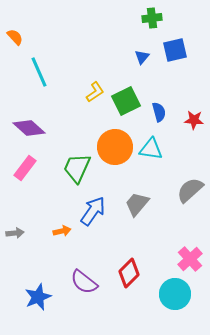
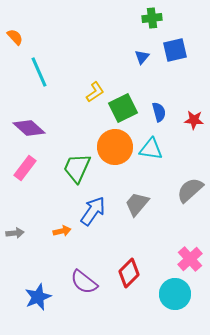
green square: moved 3 px left, 7 px down
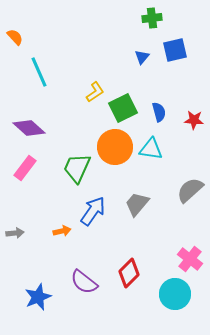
pink cross: rotated 10 degrees counterclockwise
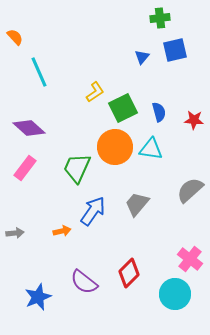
green cross: moved 8 px right
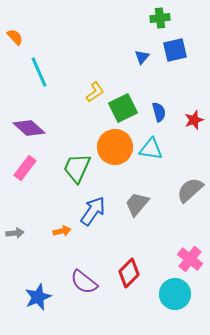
red star: rotated 24 degrees counterclockwise
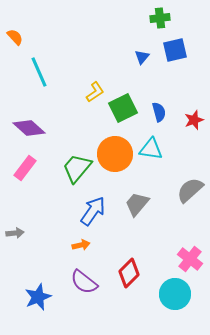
orange circle: moved 7 px down
green trapezoid: rotated 16 degrees clockwise
orange arrow: moved 19 px right, 14 px down
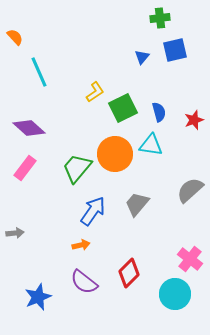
cyan triangle: moved 4 px up
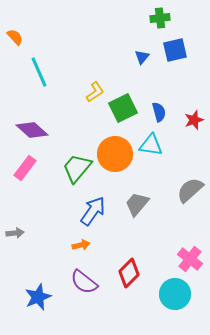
purple diamond: moved 3 px right, 2 px down
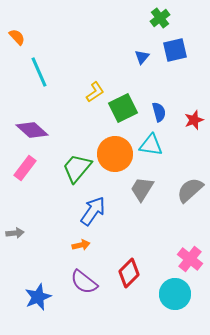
green cross: rotated 30 degrees counterclockwise
orange semicircle: moved 2 px right
gray trapezoid: moved 5 px right, 15 px up; rotated 8 degrees counterclockwise
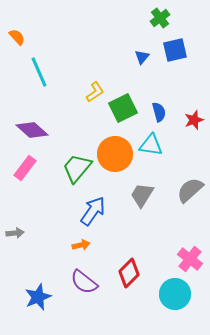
gray trapezoid: moved 6 px down
